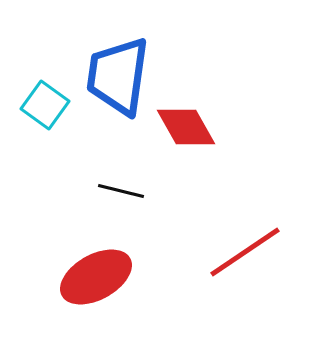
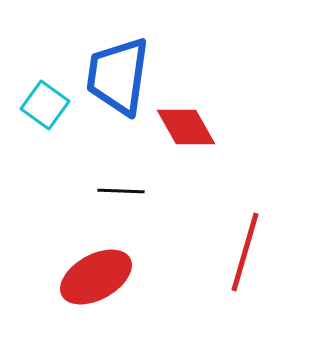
black line: rotated 12 degrees counterclockwise
red line: rotated 40 degrees counterclockwise
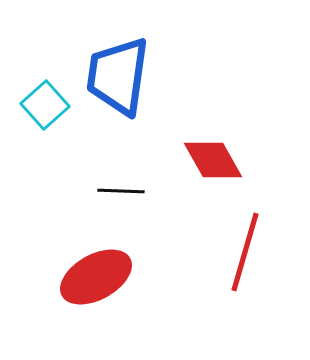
cyan square: rotated 12 degrees clockwise
red diamond: moved 27 px right, 33 px down
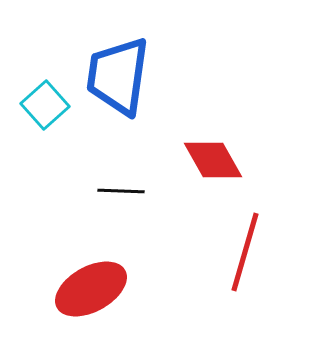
red ellipse: moved 5 px left, 12 px down
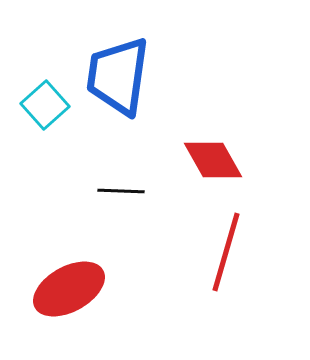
red line: moved 19 px left
red ellipse: moved 22 px left
